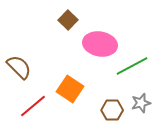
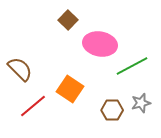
brown semicircle: moved 1 px right, 2 px down
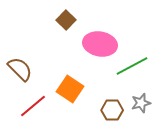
brown square: moved 2 px left
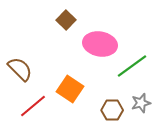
green line: rotated 8 degrees counterclockwise
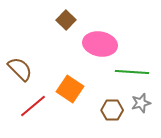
green line: moved 6 px down; rotated 40 degrees clockwise
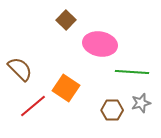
orange square: moved 4 px left, 1 px up
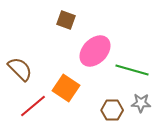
brown square: rotated 24 degrees counterclockwise
pink ellipse: moved 5 px left, 7 px down; rotated 56 degrees counterclockwise
green line: moved 2 px up; rotated 12 degrees clockwise
gray star: rotated 18 degrees clockwise
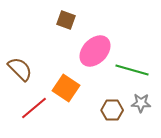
red line: moved 1 px right, 2 px down
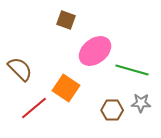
pink ellipse: rotated 8 degrees clockwise
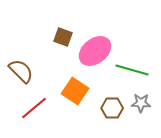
brown square: moved 3 px left, 17 px down
brown semicircle: moved 1 px right, 2 px down
orange square: moved 9 px right, 3 px down
brown hexagon: moved 2 px up
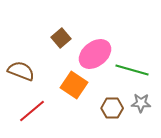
brown square: moved 2 px left, 1 px down; rotated 30 degrees clockwise
pink ellipse: moved 3 px down
brown semicircle: rotated 24 degrees counterclockwise
orange square: moved 1 px left, 6 px up
red line: moved 2 px left, 3 px down
